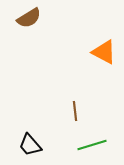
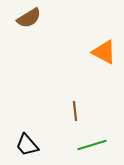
black trapezoid: moved 3 px left
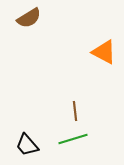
green line: moved 19 px left, 6 px up
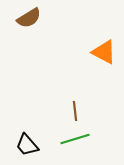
green line: moved 2 px right
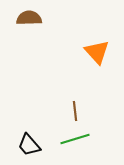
brown semicircle: rotated 150 degrees counterclockwise
orange triangle: moved 7 px left; rotated 20 degrees clockwise
black trapezoid: moved 2 px right
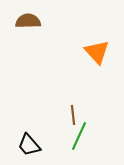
brown semicircle: moved 1 px left, 3 px down
brown line: moved 2 px left, 4 px down
green line: moved 4 px right, 3 px up; rotated 48 degrees counterclockwise
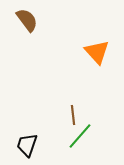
brown semicircle: moved 1 px left, 1 px up; rotated 55 degrees clockwise
green line: moved 1 px right; rotated 16 degrees clockwise
black trapezoid: moved 2 px left; rotated 60 degrees clockwise
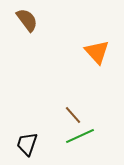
brown line: rotated 36 degrees counterclockwise
green line: rotated 24 degrees clockwise
black trapezoid: moved 1 px up
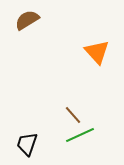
brown semicircle: rotated 85 degrees counterclockwise
green line: moved 1 px up
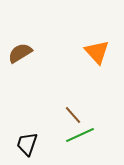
brown semicircle: moved 7 px left, 33 px down
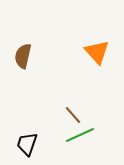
brown semicircle: moved 3 px right, 3 px down; rotated 45 degrees counterclockwise
